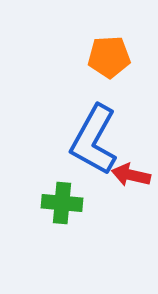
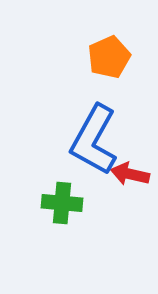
orange pentagon: rotated 21 degrees counterclockwise
red arrow: moved 1 px left, 1 px up
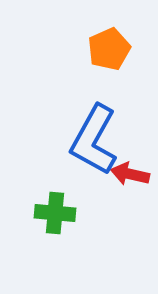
orange pentagon: moved 8 px up
green cross: moved 7 px left, 10 px down
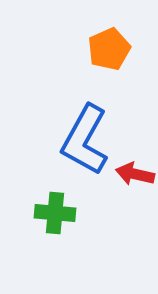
blue L-shape: moved 9 px left
red arrow: moved 5 px right
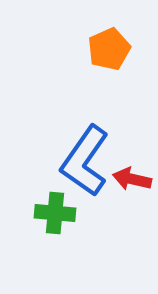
blue L-shape: moved 21 px down; rotated 6 degrees clockwise
red arrow: moved 3 px left, 5 px down
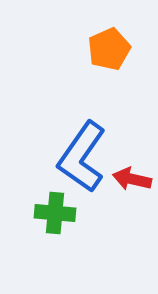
blue L-shape: moved 3 px left, 4 px up
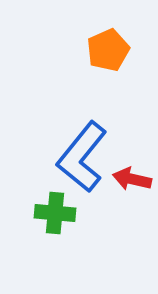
orange pentagon: moved 1 px left, 1 px down
blue L-shape: rotated 4 degrees clockwise
